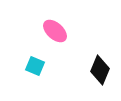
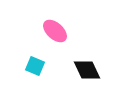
black diamond: moved 13 px left; rotated 48 degrees counterclockwise
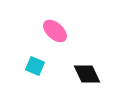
black diamond: moved 4 px down
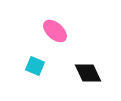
black diamond: moved 1 px right, 1 px up
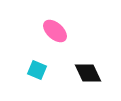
cyan square: moved 2 px right, 4 px down
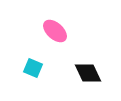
cyan square: moved 4 px left, 2 px up
